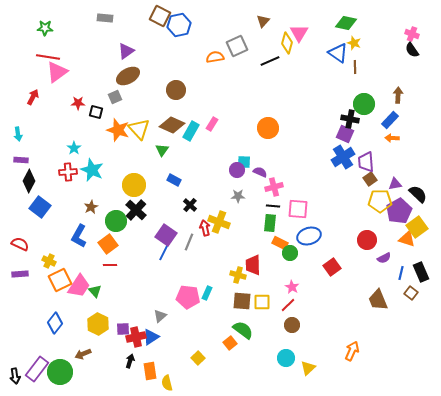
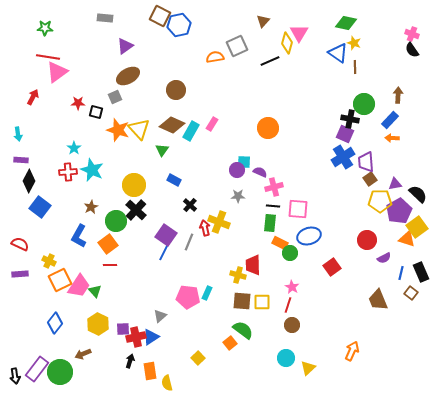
purple triangle at (126, 51): moved 1 px left, 5 px up
red line at (288, 305): rotated 28 degrees counterclockwise
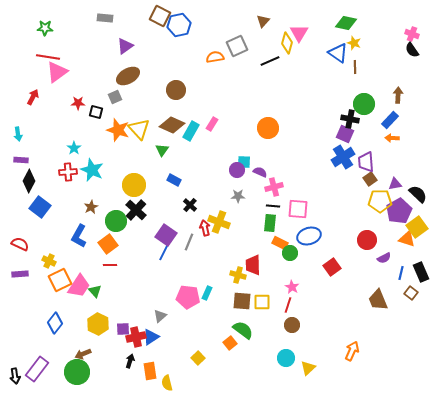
green circle at (60, 372): moved 17 px right
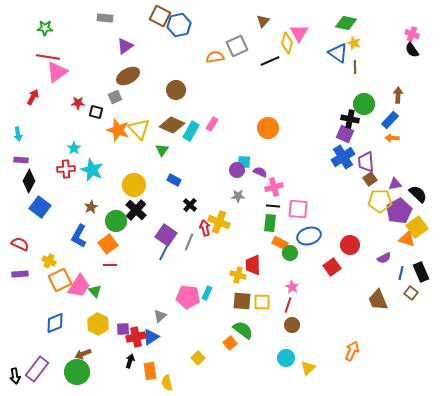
red cross at (68, 172): moved 2 px left, 3 px up
red circle at (367, 240): moved 17 px left, 5 px down
blue diamond at (55, 323): rotated 30 degrees clockwise
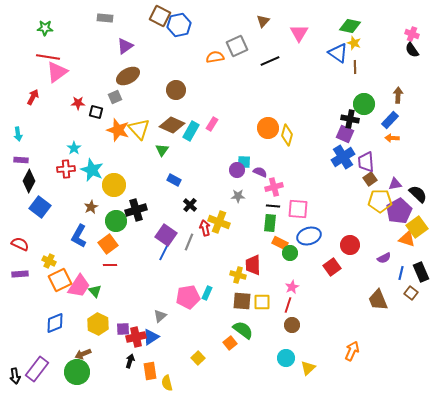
green diamond at (346, 23): moved 4 px right, 3 px down
yellow diamond at (287, 43): moved 92 px down
yellow circle at (134, 185): moved 20 px left
black cross at (136, 210): rotated 30 degrees clockwise
pink star at (292, 287): rotated 16 degrees clockwise
pink pentagon at (188, 297): rotated 15 degrees counterclockwise
